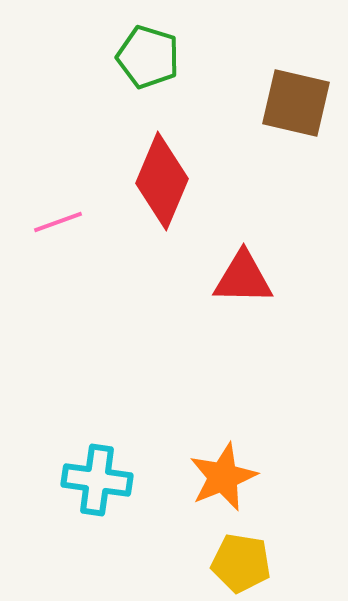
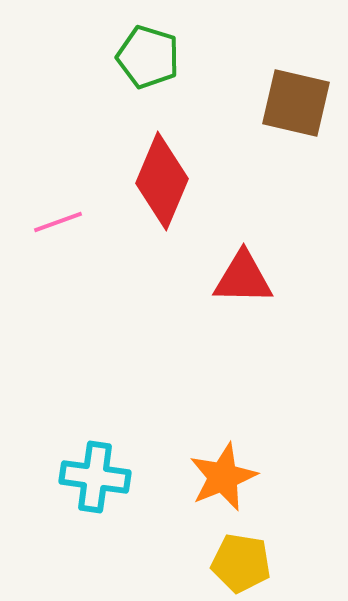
cyan cross: moved 2 px left, 3 px up
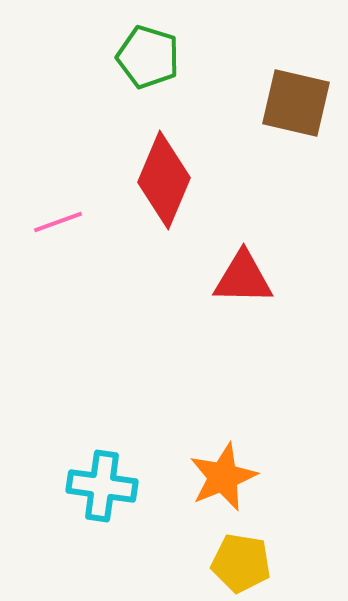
red diamond: moved 2 px right, 1 px up
cyan cross: moved 7 px right, 9 px down
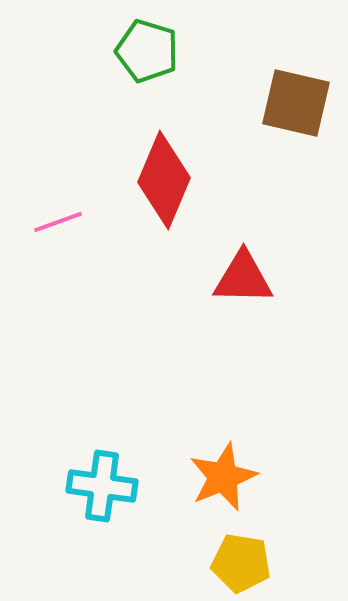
green pentagon: moved 1 px left, 6 px up
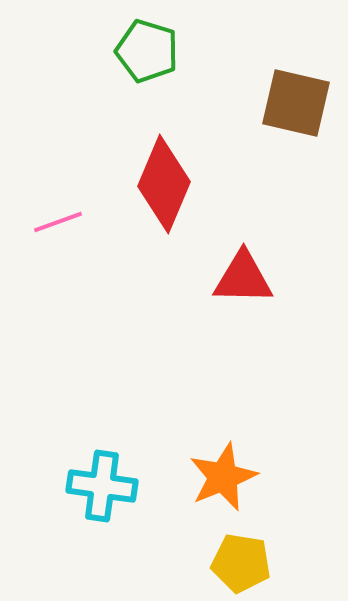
red diamond: moved 4 px down
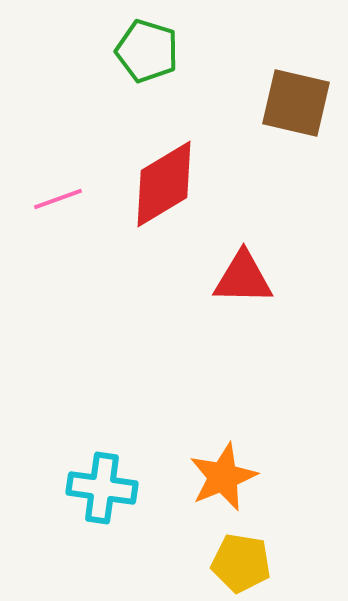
red diamond: rotated 36 degrees clockwise
pink line: moved 23 px up
cyan cross: moved 2 px down
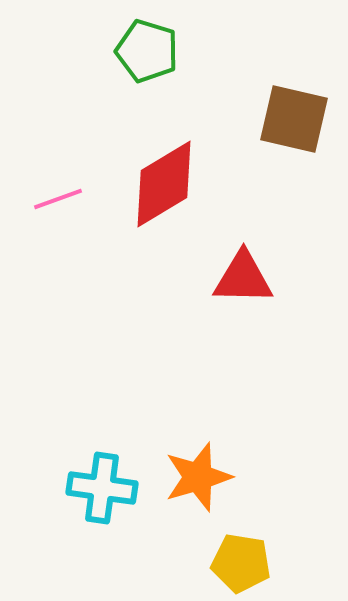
brown square: moved 2 px left, 16 px down
orange star: moved 25 px left; rotated 6 degrees clockwise
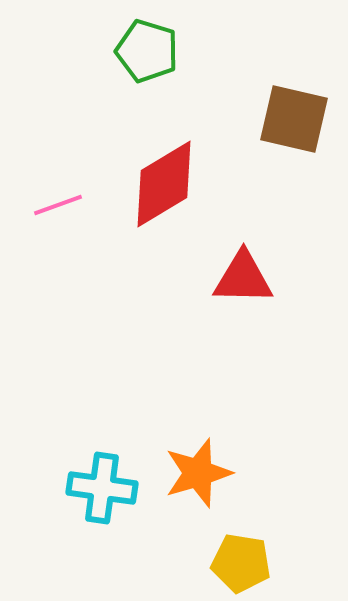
pink line: moved 6 px down
orange star: moved 4 px up
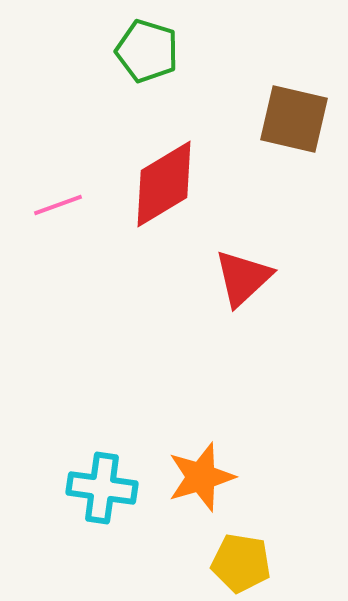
red triangle: rotated 44 degrees counterclockwise
orange star: moved 3 px right, 4 px down
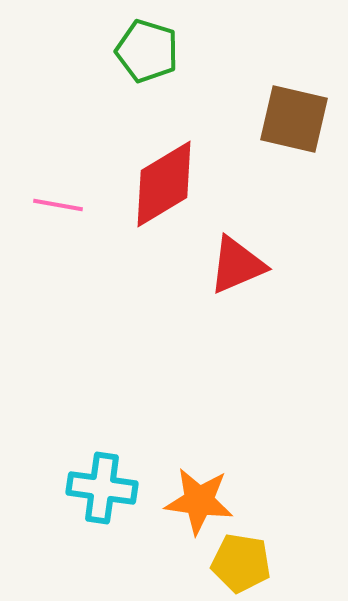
pink line: rotated 30 degrees clockwise
red triangle: moved 6 px left, 13 px up; rotated 20 degrees clockwise
orange star: moved 2 px left, 24 px down; rotated 24 degrees clockwise
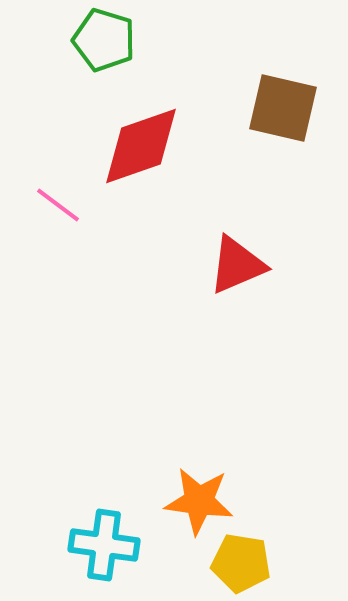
green pentagon: moved 43 px left, 11 px up
brown square: moved 11 px left, 11 px up
red diamond: moved 23 px left, 38 px up; rotated 12 degrees clockwise
pink line: rotated 27 degrees clockwise
cyan cross: moved 2 px right, 57 px down
